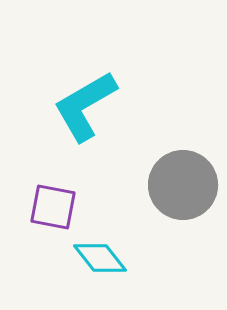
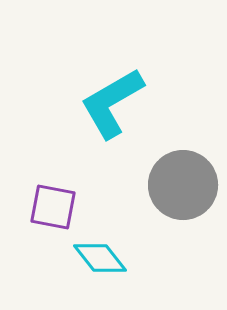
cyan L-shape: moved 27 px right, 3 px up
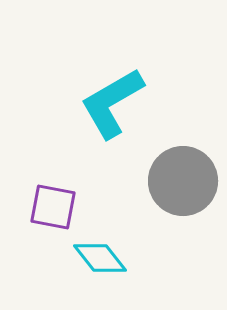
gray circle: moved 4 px up
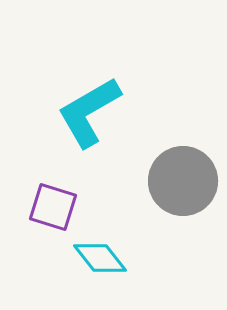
cyan L-shape: moved 23 px left, 9 px down
purple square: rotated 6 degrees clockwise
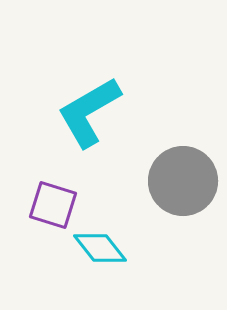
purple square: moved 2 px up
cyan diamond: moved 10 px up
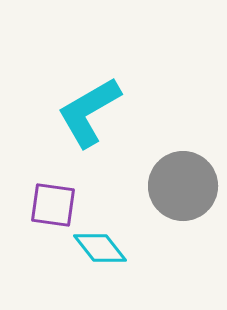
gray circle: moved 5 px down
purple square: rotated 9 degrees counterclockwise
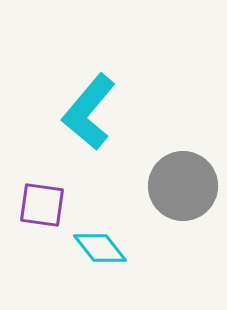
cyan L-shape: rotated 20 degrees counterclockwise
purple square: moved 11 px left
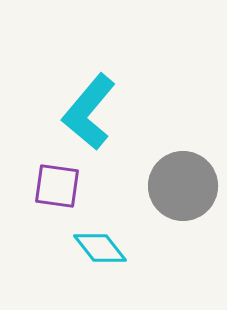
purple square: moved 15 px right, 19 px up
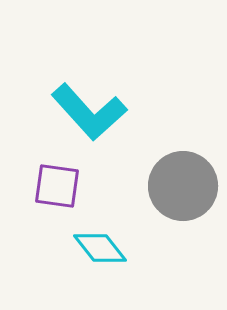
cyan L-shape: rotated 82 degrees counterclockwise
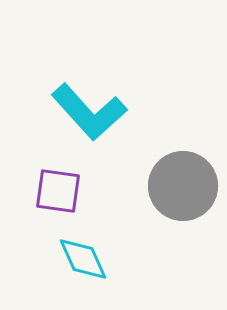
purple square: moved 1 px right, 5 px down
cyan diamond: moved 17 px left, 11 px down; rotated 14 degrees clockwise
